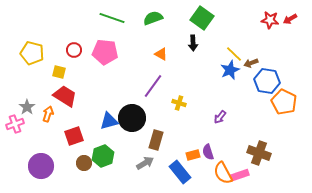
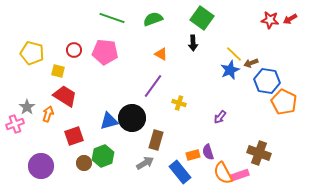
green semicircle: moved 1 px down
yellow square: moved 1 px left, 1 px up
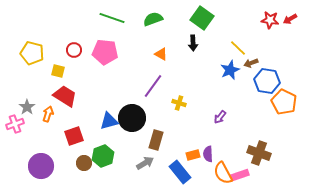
yellow line: moved 4 px right, 6 px up
purple semicircle: moved 2 px down; rotated 14 degrees clockwise
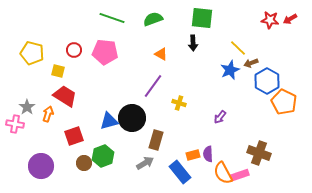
green square: rotated 30 degrees counterclockwise
blue hexagon: rotated 20 degrees clockwise
pink cross: rotated 30 degrees clockwise
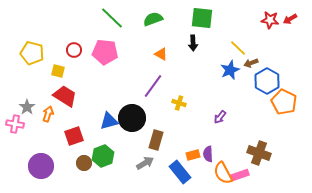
green line: rotated 25 degrees clockwise
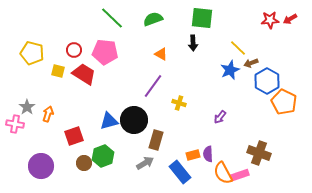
red star: rotated 12 degrees counterclockwise
red trapezoid: moved 19 px right, 22 px up
black circle: moved 2 px right, 2 px down
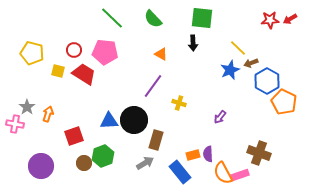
green semicircle: rotated 114 degrees counterclockwise
blue triangle: rotated 12 degrees clockwise
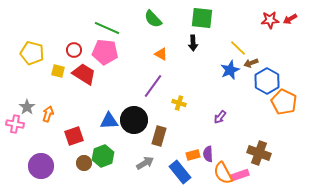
green line: moved 5 px left, 10 px down; rotated 20 degrees counterclockwise
brown rectangle: moved 3 px right, 4 px up
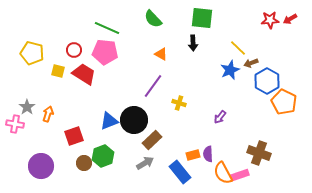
blue triangle: rotated 18 degrees counterclockwise
brown rectangle: moved 7 px left, 4 px down; rotated 30 degrees clockwise
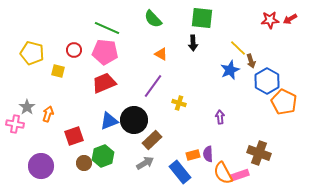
brown arrow: moved 2 px up; rotated 88 degrees counterclockwise
red trapezoid: moved 20 px right, 9 px down; rotated 55 degrees counterclockwise
purple arrow: rotated 136 degrees clockwise
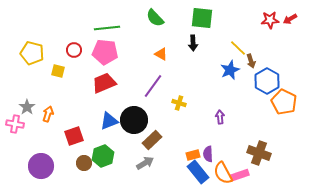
green semicircle: moved 2 px right, 1 px up
green line: rotated 30 degrees counterclockwise
blue rectangle: moved 18 px right
